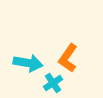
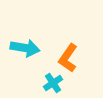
cyan arrow: moved 3 px left, 15 px up
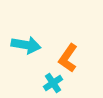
cyan arrow: moved 1 px right, 3 px up
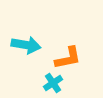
orange L-shape: rotated 136 degrees counterclockwise
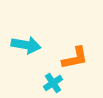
orange L-shape: moved 7 px right
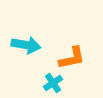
orange L-shape: moved 3 px left
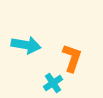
orange L-shape: rotated 60 degrees counterclockwise
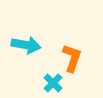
cyan cross: rotated 12 degrees counterclockwise
